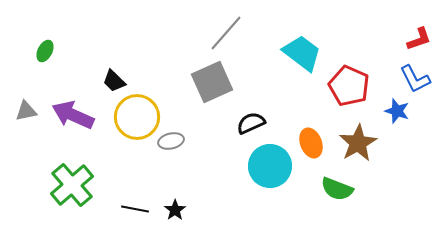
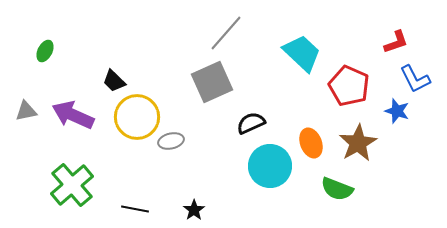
red L-shape: moved 23 px left, 3 px down
cyan trapezoid: rotated 6 degrees clockwise
black star: moved 19 px right
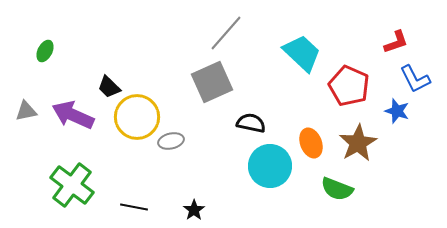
black trapezoid: moved 5 px left, 6 px down
black semicircle: rotated 36 degrees clockwise
green cross: rotated 12 degrees counterclockwise
black line: moved 1 px left, 2 px up
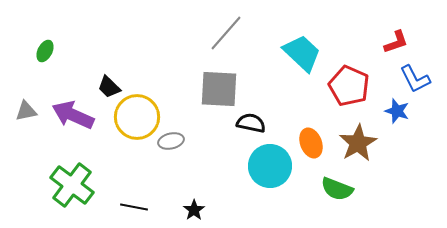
gray square: moved 7 px right, 7 px down; rotated 27 degrees clockwise
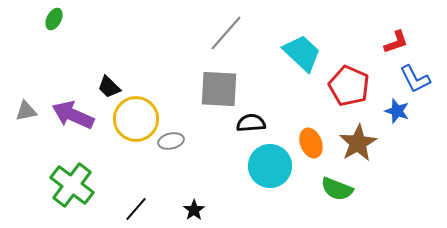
green ellipse: moved 9 px right, 32 px up
yellow circle: moved 1 px left, 2 px down
black semicircle: rotated 16 degrees counterclockwise
black line: moved 2 px right, 2 px down; rotated 60 degrees counterclockwise
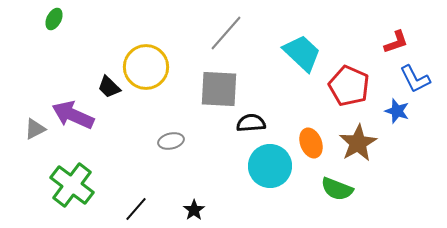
gray triangle: moved 9 px right, 18 px down; rotated 15 degrees counterclockwise
yellow circle: moved 10 px right, 52 px up
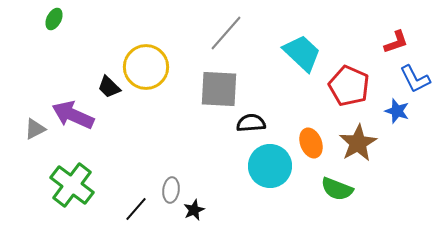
gray ellipse: moved 49 px down; rotated 70 degrees counterclockwise
black star: rotated 10 degrees clockwise
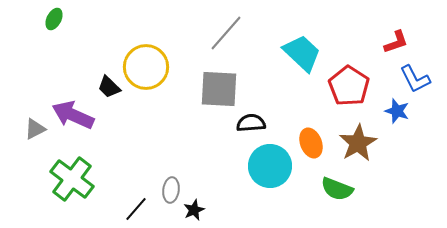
red pentagon: rotated 9 degrees clockwise
green cross: moved 6 px up
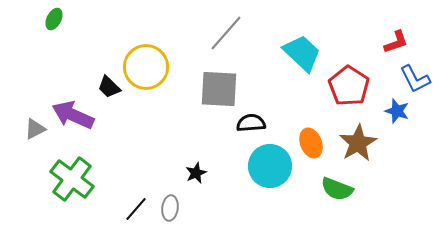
gray ellipse: moved 1 px left, 18 px down
black star: moved 2 px right, 37 px up
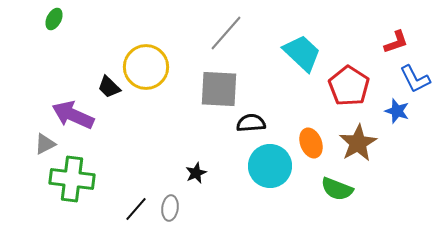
gray triangle: moved 10 px right, 15 px down
green cross: rotated 30 degrees counterclockwise
